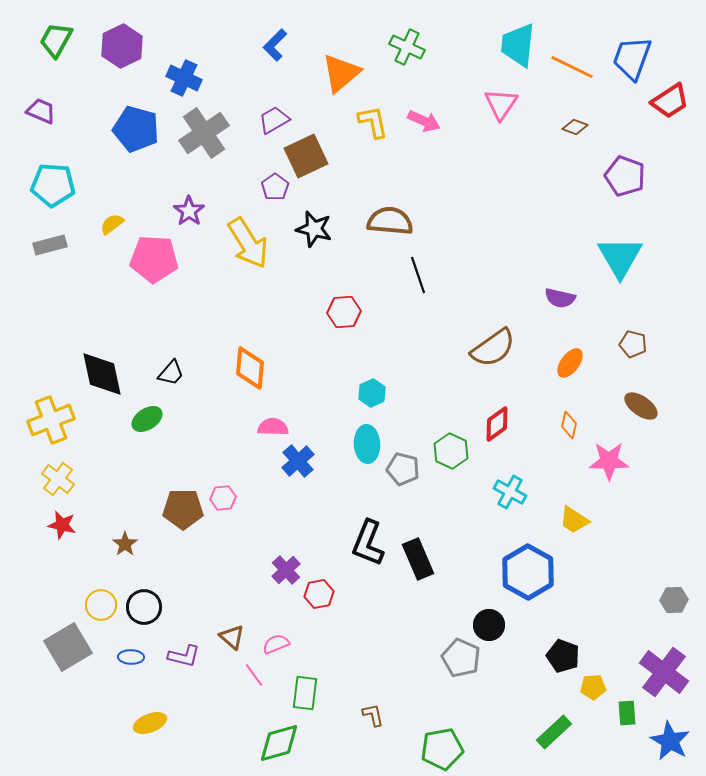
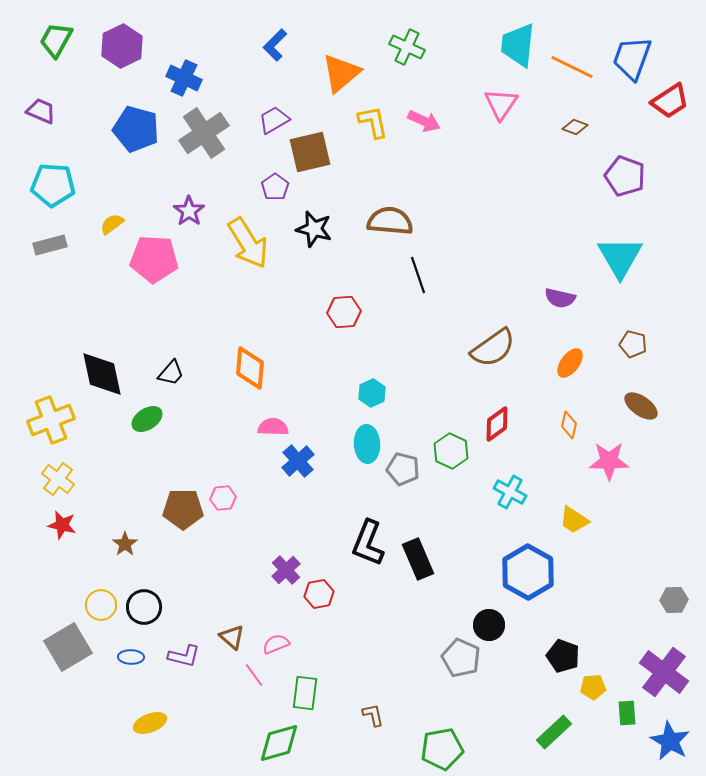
brown square at (306, 156): moved 4 px right, 4 px up; rotated 12 degrees clockwise
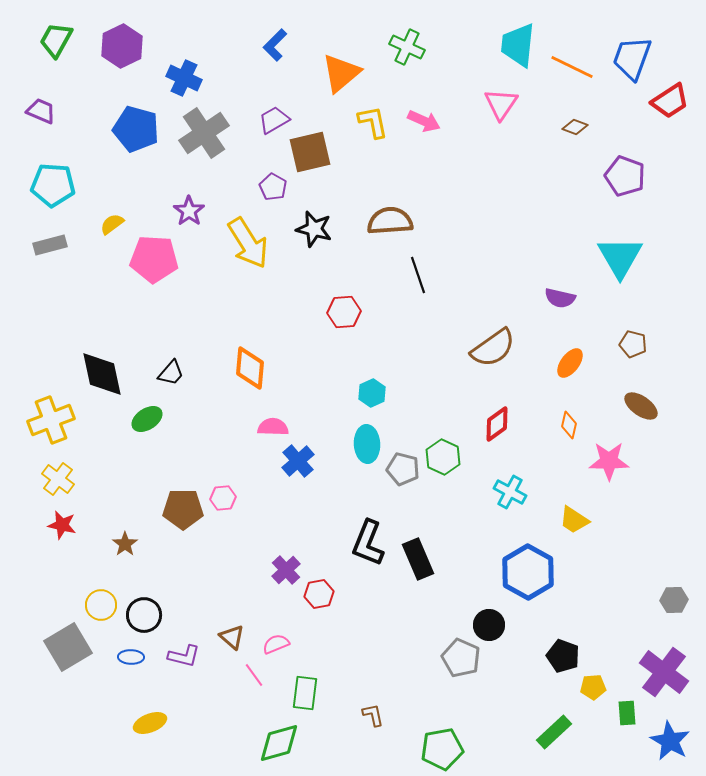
purple pentagon at (275, 187): moved 2 px left; rotated 8 degrees counterclockwise
brown semicircle at (390, 221): rotated 9 degrees counterclockwise
green hexagon at (451, 451): moved 8 px left, 6 px down
black circle at (144, 607): moved 8 px down
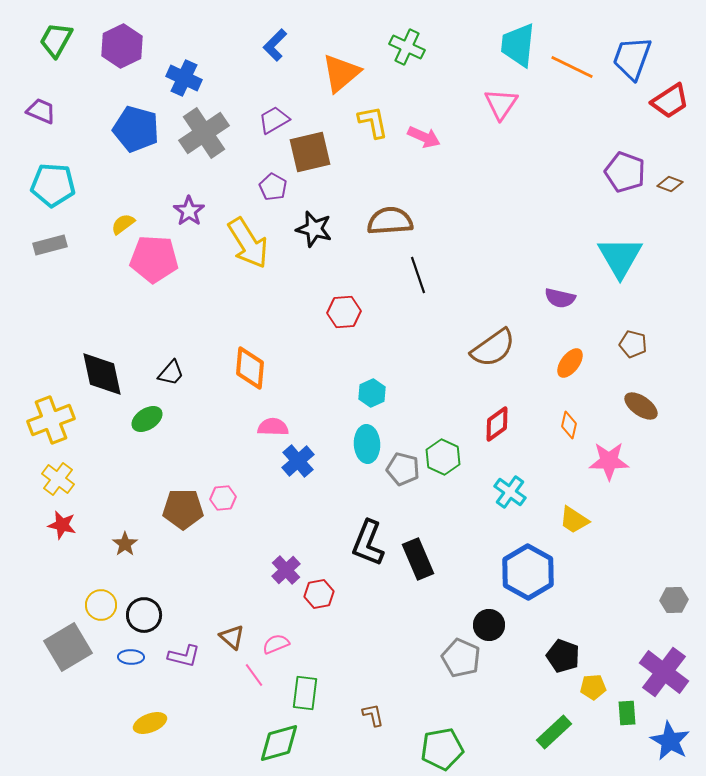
pink arrow at (424, 121): moved 16 px down
brown diamond at (575, 127): moved 95 px right, 57 px down
purple pentagon at (625, 176): moved 4 px up
yellow semicircle at (112, 224): moved 11 px right
cyan cross at (510, 492): rotated 8 degrees clockwise
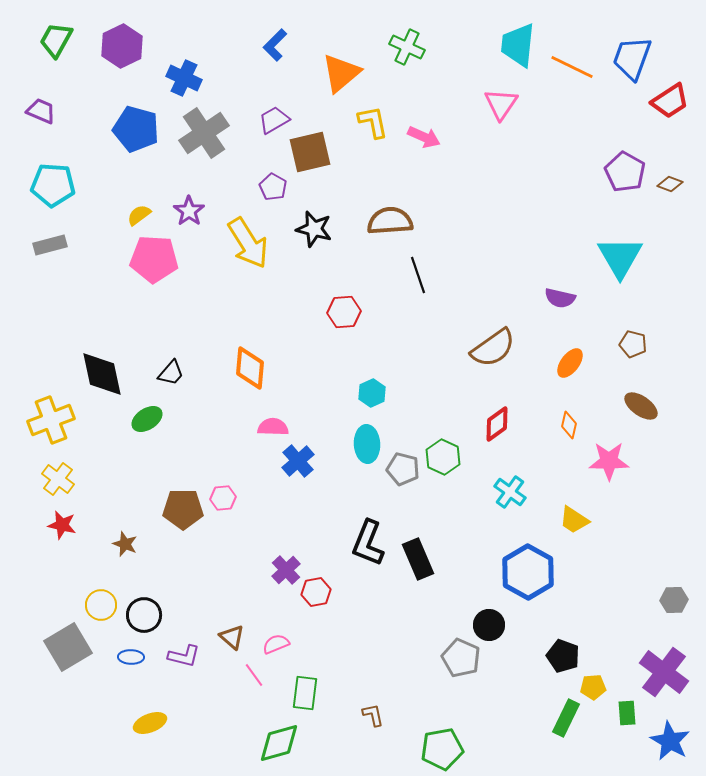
purple pentagon at (625, 172): rotated 9 degrees clockwise
yellow semicircle at (123, 224): moved 16 px right, 9 px up
brown star at (125, 544): rotated 15 degrees counterclockwise
red hexagon at (319, 594): moved 3 px left, 2 px up
green rectangle at (554, 732): moved 12 px right, 14 px up; rotated 21 degrees counterclockwise
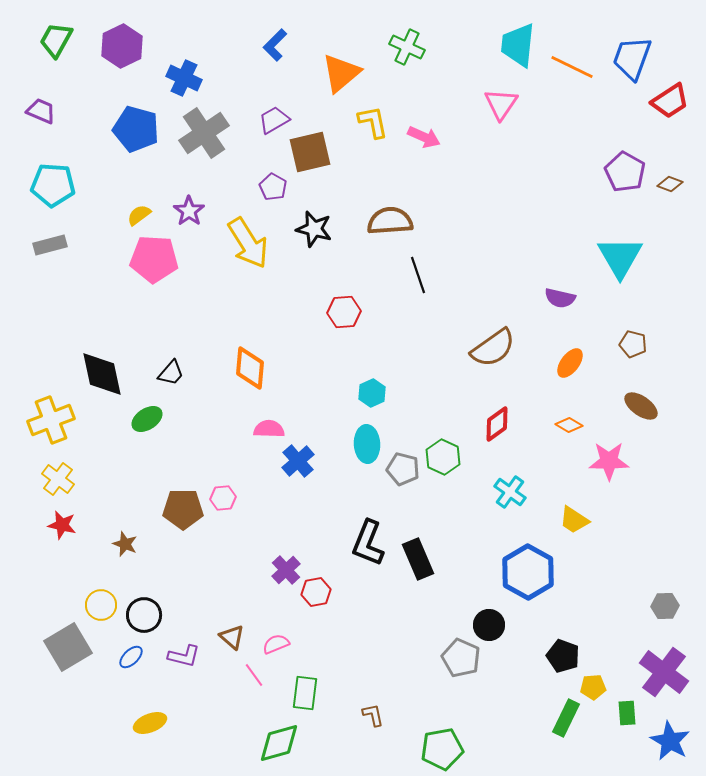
orange diamond at (569, 425): rotated 72 degrees counterclockwise
pink semicircle at (273, 427): moved 4 px left, 2 px down
gray hexagon at (674, 600): moved 9 px left, 6 px down
blue ellipse at (131, 657): rotated 45 degrees counterclockwise
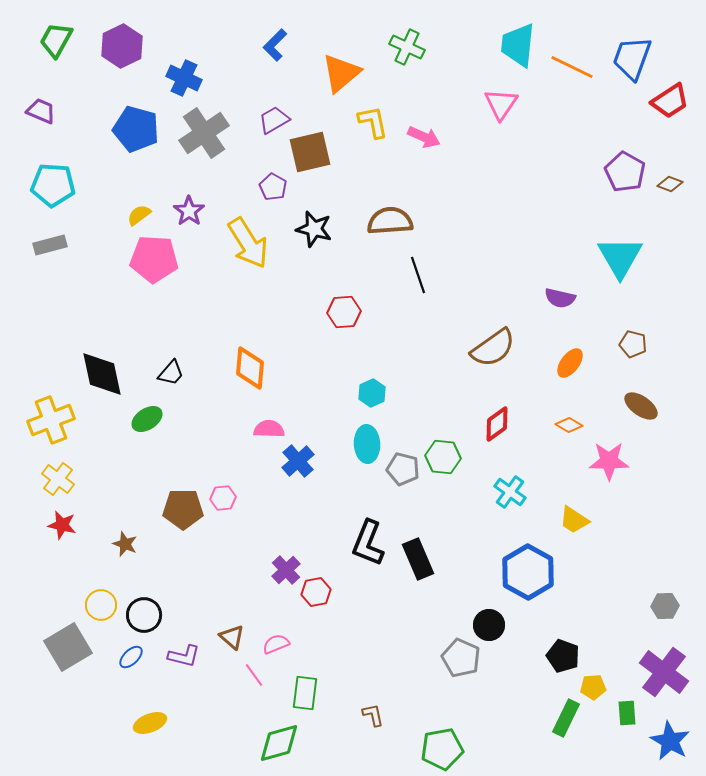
green hexagon at (443, 457): rotated 20 degrees counterclockwise
